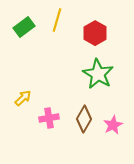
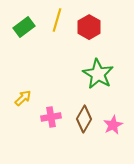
red hexagon: moved 6 px left, 6 px up
pink cross: moved 2 px right, 1 px up
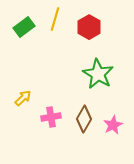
yellow line: moved 2 px left, 1 px up
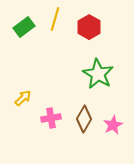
pink cross: moved 1 px down
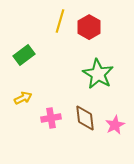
yellow line: moved 5 px right, 2 px down
green rectangle: moved 28 px down
yellow arrow: rotated 18 degrees clockwise
brown diamond: moved 1 px right, 1 px up; rotated 36 degrees counterclockwise
pink star: moved 2 px right
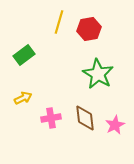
yellow line: moved 1 px left, 1 px down
red hexagon: moved 2 px down; rotated 20 degrees clockwise
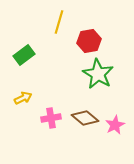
red hexagon: moved 12 px down
brown diamond: rotated 44 degrees counterclockwise
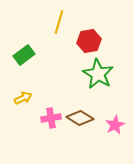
brown diamond: moved 5 px left; rotated 8 degrees counterclockwise
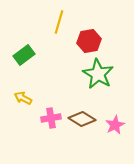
yellow arrow: rotated 126 degrees counterclockwise
brown diamond: moved 2 px right, 1 px down
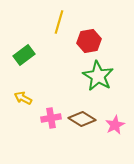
green star: moved 2 px down
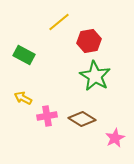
yellow line: rotated 35 degrees clockwise
green rectangle: rotated 65 degrees clockwise
green star: moved 3 px left
pink cross: moved 4 px left, 2 px up
pink star: moved 13 px down
